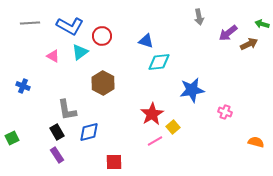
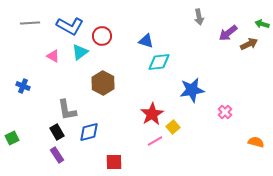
pink cross: rotated 24 degrees clockwise
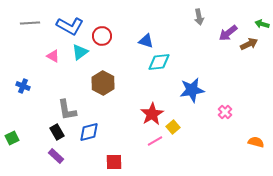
purple rectangle: moved 1 px left, 1 px down; rotated 14 degrees counterclockwise
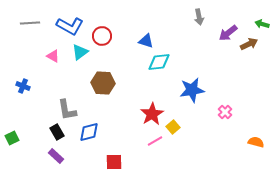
brown hexagon: rotated 25 degrees counterclockwise
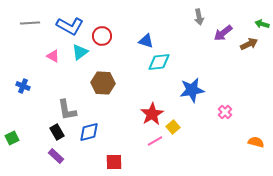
purple arrow: moved 5 px left
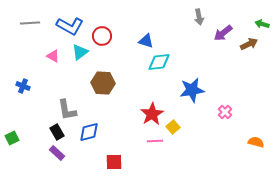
pink line: rotated 28 degrees clockwise
purple rectangle: moved 1 px right, 3 px up
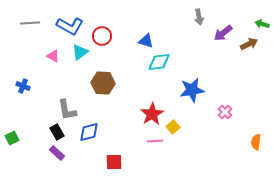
orange semicircle: rotated 98 degrees counterclockwise
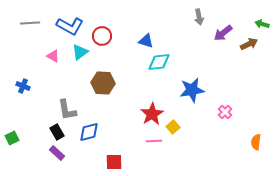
pink line: moved 1 px left
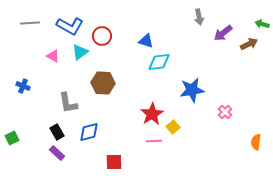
gray L-shape: moved 1 px right, 7 px up
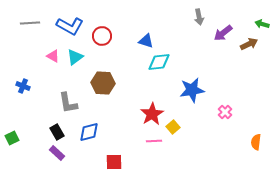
cyan triangle: moved 5 px left, 5 px down
